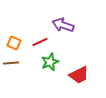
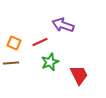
red trapezoid: rotated 90 degrees counterclockwise
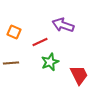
orange square: moved 11 px up
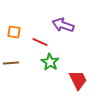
orange square: rotated 16 degrees counterclockwise
red line: rotated 49 degrees clockwise
green star: rotated 18 degrees counterclockwise
red trapezoid: moved 1 px left, 5 px down
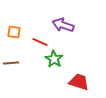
green star: moved 4 px right, 3 px up
red trapezoid: moved 1 px right, 2 px down; rotated 45 degrees counterclockwise
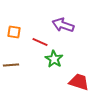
brown line: moved 2 px down
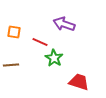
purple arrow: moved 1 px right, 1 px up
green star: moved 1 px up
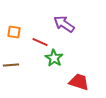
purple arrow: rotated 15 degrees clockwise
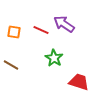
red line: moved 1 px right, 12 px up
brown line: rotated 35 degrees clockwise
